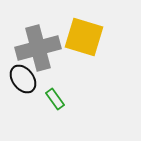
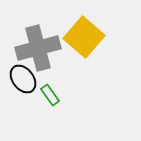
yellow square: rotated 24 degrees clockwise
green rectangle: moved 5 px left, 4 px up
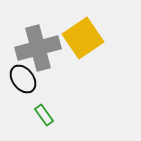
yellow square: moved 1 px left, 1 px down; rotated 15 degrees clockwise
green rectangle: moved 6 px left, 20 px down
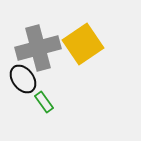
yellow square: moved 6 px down
green rectangle: moved 13 px up
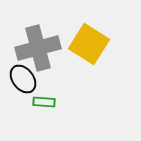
yellow square: moved 6 px right; rotated 24 degrees counterclockwise
green rectangle: rotated 50 degrees counterclockwise
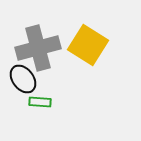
yellow square: moved 1 px left, 1 px down
green rectangle: moved 4 px left
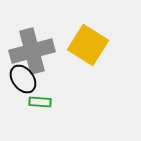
gray cross: moved 6 px left, 3 px down
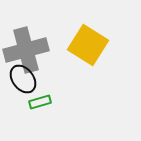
gray cross: moved 6 px left, 1 px up
green rectangle: rotated 20 degrees counterclockwise
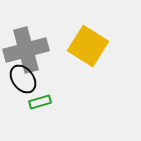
yellow square: moved 1 px down
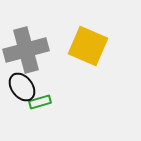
yellow square: rotated 9 degrees counterclockwise
black ellipse: moved 1 px left, 8 px down
